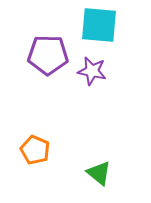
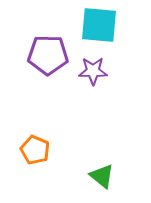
purple star: moved 1 px right; rotated 12 degrees counterclockwise
green triangle: moved 3 px right, 3 px down
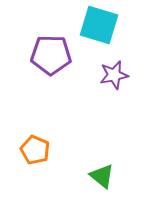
cyan square: rotated 12 degrees clockwise
purple pentagon: moved 3 px right
purple star: moved 21 px right, 4 px down; rotated 12 degrees counterclockwise
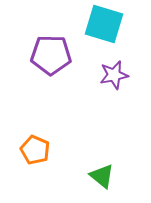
cyan square: moved 5 px right, 1 px up
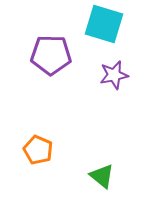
orange pentagon: moved 3 px right
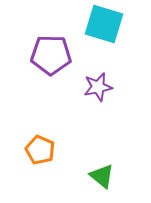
purple star: moved 16 px left, 12 px down
orange pentagon: moved 2 px right
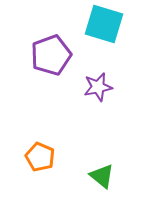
purple pentagon: rotated 21 degrees counterclockwise
orange pentagon: moved 7 px down
